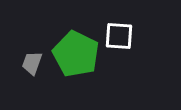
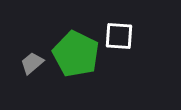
gray trapezoid: rotated 30 degrees clockwise
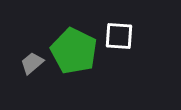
green pentagon: moved 2 px left, 3 px up
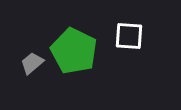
white square: moved 10 px right
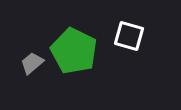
white square: rotated 12 degrees clockwise
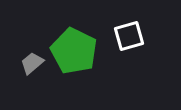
white square: rotated 32 degrees counterclockwise
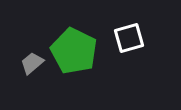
white square: moved 2 px down
